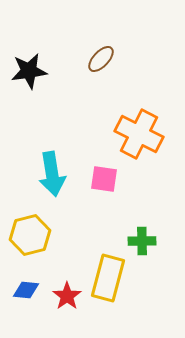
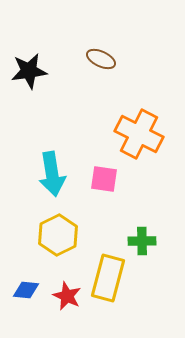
brown ellipse: rotated 72 degrees clockwise
yellow hexagon: moved 28 px right; rotated 12 degrees counterclockwise
red star: rotated 12 degrees counterclockwise
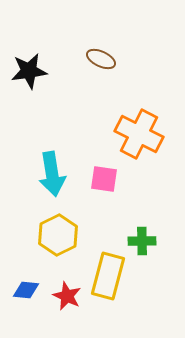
yellow rectangle: moved 2 px up
